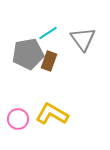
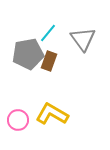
cyan line: rotated 18 degrees counterclockwise
pink circle: moved 1 px down
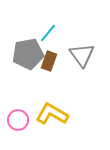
gray triangle: moved 1 px left, 16 px down
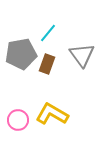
gray pentagon: moved 7 px left
brown rectangle: moved 2 px left, 3 px down
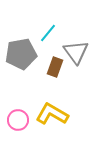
gray triangle: moved 6 px left, 3 px up
brown rectangle: moved 8 px right, 3 px down
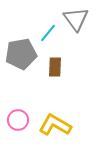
gray triangle: moved 33 px up
brown rectangle: rotated 18 degrees counterclockwise
yellow L-shape: moved 3 px right, 11 px down
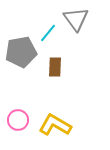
gray pentagon: moved 2 px up
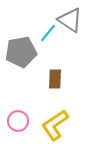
gray triangle: moved 6 px left, 1 px down; rotated 20 degrees counterclockwise
brown rectangle: moved 12 px down
pink circle: moved 1 px down
yellow L-shape: rotated 64 degrees counterclockwise
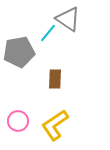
gray triangle: moved 2 px left, 1 px up
gray pentagon: moved 2 px left
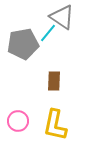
gray triangle: moved 6 px left, 2 px up
gray pentagon: moved 4 px right, 8 px up
brown rectangle: moved 1 px left, 2 px down
yellow L-shape: rotated 44 degrees counterclockwise
